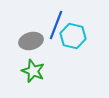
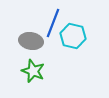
blue line: moved 3 px left, 2 px up
gray ellipse: rotated 25 degrees clockwise
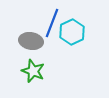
blue line: moved 1 px left
cyan hexagon: moved 1 px left, 4 px up; rotated 20 degrees clockwise
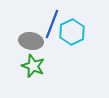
blue line: moved 1 px down
green star: moved 5 px up
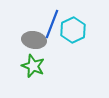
cyan hexagon: moved 1 px right, 2 px up
gray ellipse: moved 3 px right, 1 px up
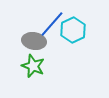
blue line: rotated 20 degrees clockwise
gray ellipse: moved 1 px down
